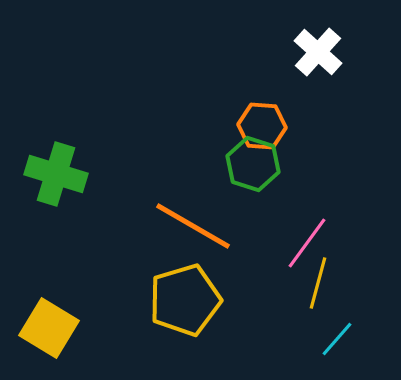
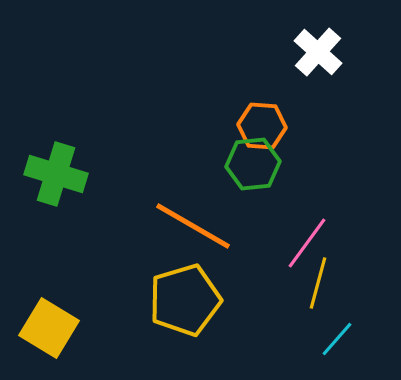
green hexagon: rotated 24 degrees counterclockwise
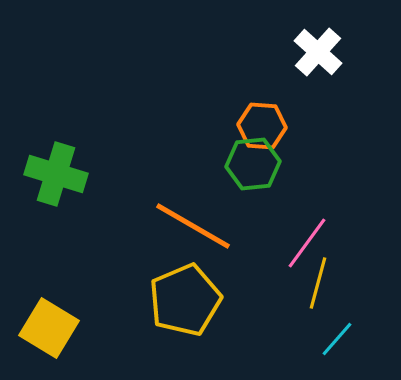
yellow pentagon: rotated 6 degrees counterclockwise
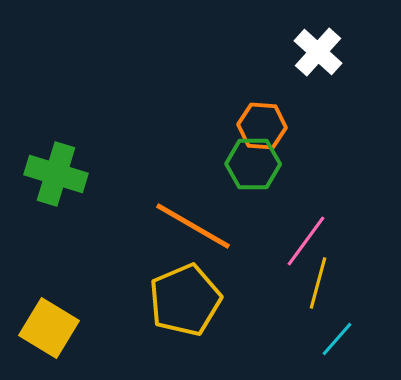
green hexagon: rotated 6 degrees clockwise
pink line: moved 1 px left, 2 px up
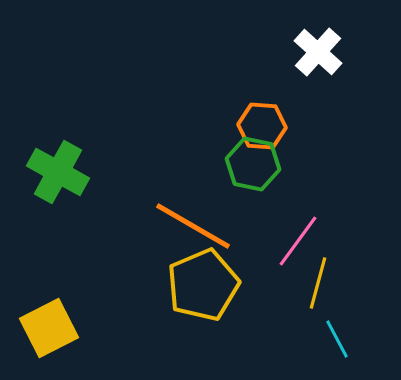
green hexagon: rotated 12 degrees clockwise
green cross: moved 2 px right, 2 px up; rotated 12 degrees clockwise
pink line: moved 8 px left
yellow pentagon: moved 18 px right, 15 px up
yellow square: rotated 32 degrees clockwise
cyan line: rotated 69 degrees counterclockwise
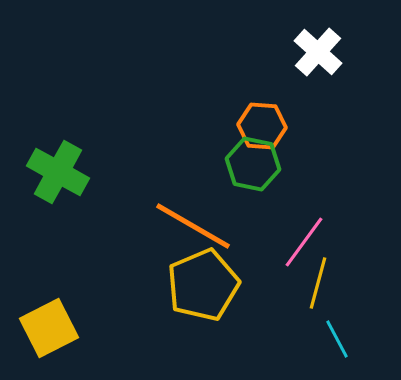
pink line: moved 6 px right, 1 px down
